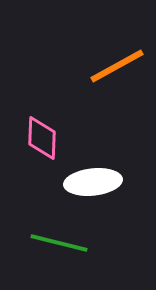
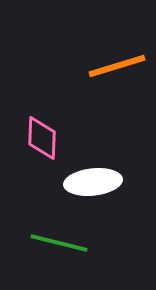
orange line: rotated 12 degrees clockwise
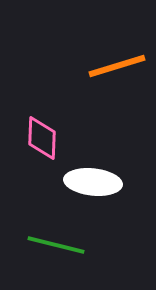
white ellipse: rotated 12 degrees clockwise
green line: moved 3 px left, 2 px down
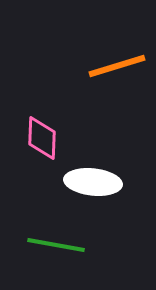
green line: rotated 4 degrees counterclockwise
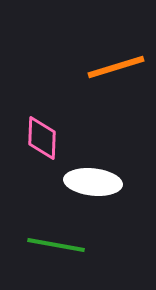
orange line: moved 1 px left, 1 px down
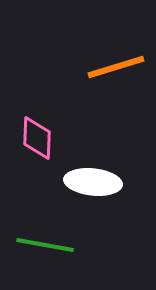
pink diamond: moved 5 px left
green line: moved 11 px left
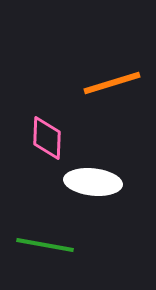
orange line: moved 4 px left, 16 px down
pink diamond: moved 10 px right
